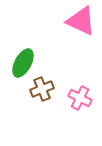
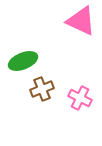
green ellipse: moved 2 px up; rotated 40 degrees clockwise
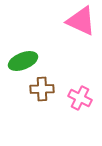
brown cross: rotated 20 degrees clockwise
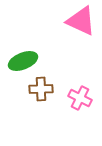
brown cross: moved 1 px left
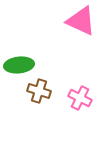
green ellipse: moved 4 px left, 4 px down; rotated 16 degrees clockwise
brown cross: moved 2 px left, 2 px down; rotated 20 degrees clockwise
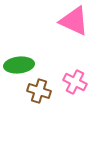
pink triangle: moved 7 px left
pink cross: moved 5 px left, 16 px up
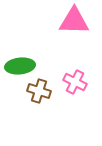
pink triangle: rotated 24 degrees counterclockwise
green ellipse: moved 1 px right, 1 px down
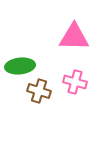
pink triangle: moved 16 px down
pink cross: rotated 10 degrees counterclockwise
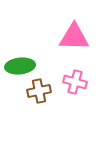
brown cross: rotated 30 degrees counterclockwise
